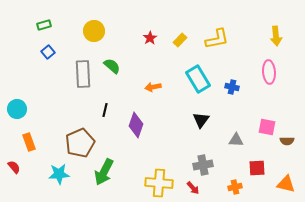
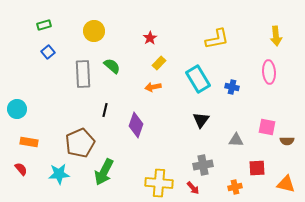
yellow rectangle: moved 21 px left, 23 px down
orange rectangle: rotated 60 degrees counterclockwise
red semicircle: moved 7 px right, 2 px down
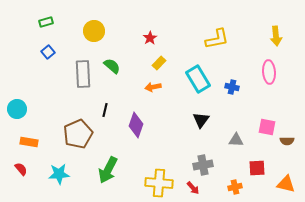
green rectangle: moved 2 px right, 3 px up
brown pentagon: moved 2 px left, 9 px up
green arrow: moved 4 px right, 2 px up
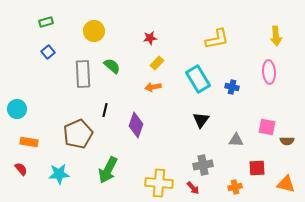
red star: rotated 24 degrees clockwise
yellow rectangle: moved 2 px left
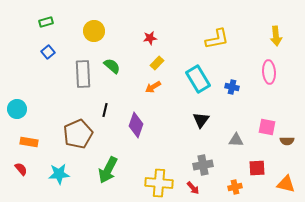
orange arrow: rotated 21 degrees counterclockwise
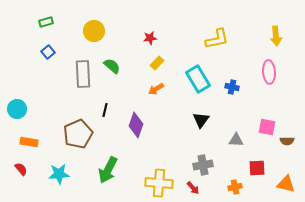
orange arrow: moved 3 px right, 2 px down
